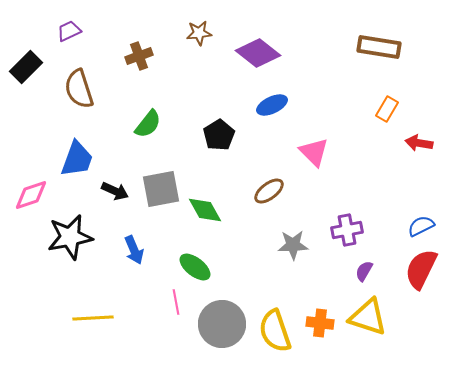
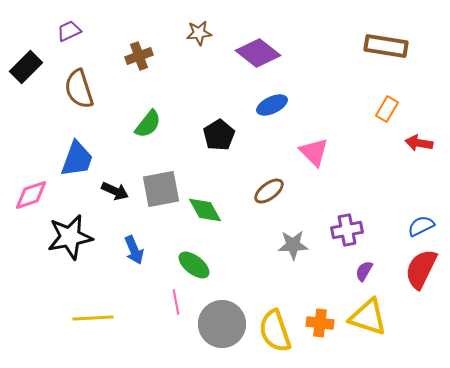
brown rectangle: moved 7 px right, 1 px up
green ellipse: moved 1 px left, 2 px up
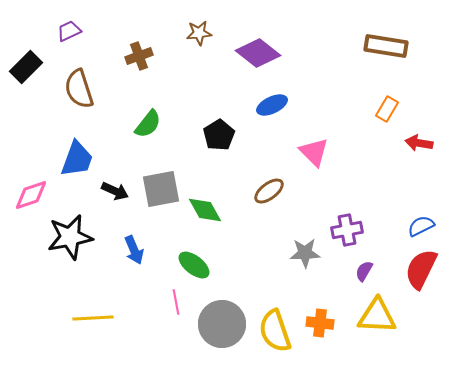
gray star: moved 12 px right, 8 px down
yellow triangle: moved 9 px right, 1 px up; rotated 15 degrees counterclockwise
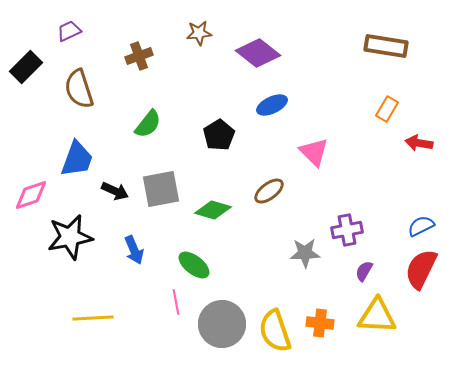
green diamond: moved 8 px right; rotated 45 degrees counterclockwise
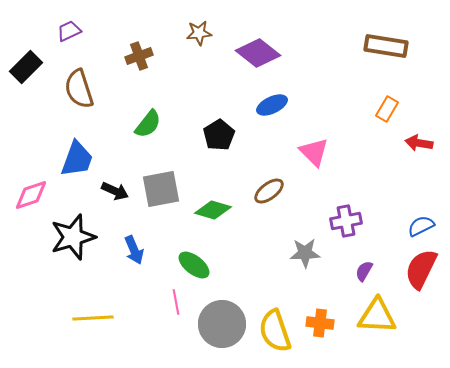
purple cross: moved 1 px left, 9 px up
black star: moved 3 px right; rotated 6 degrees counterclockwise
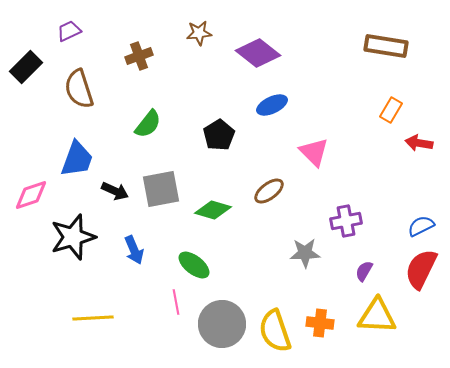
orange rectangle: moved 4 px right, 1 px down
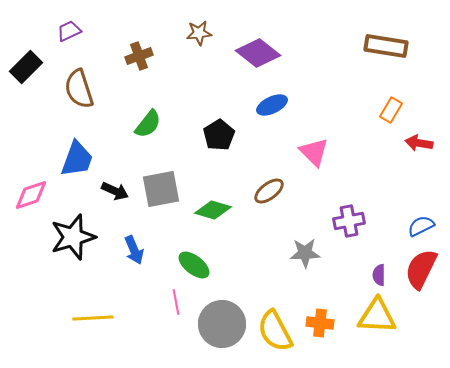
purple cross: moved 3 px right
purple semicircle: moved 15 px right, 4 px down; rotated 30 degrees counterclockwise
yellow semicircle: rotated 9 degrees counterclockwise
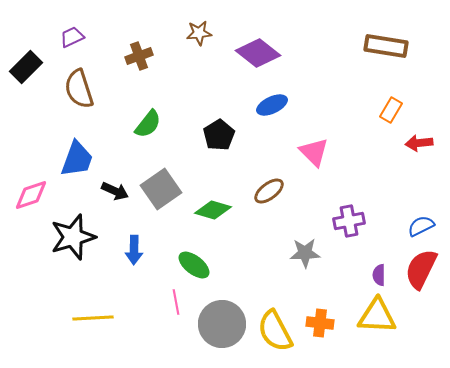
purple trapezoid: moved 3 px right, 6 px down
red arrow: rotated 16 degrees counterclockwise
gray square: rotated 24 degrees counterclockwise
blue arrow: rotated 24 degrees clockwise
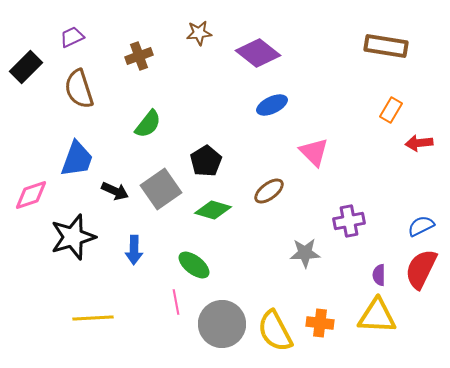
black pentagon: moved 13 px left, 26 px down
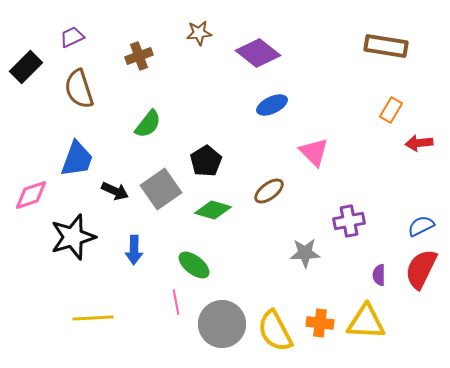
yellow triangle: moved 11 px left, 6 px down
